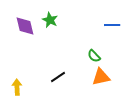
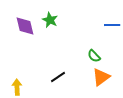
orange triangle: rotated 24 degrees counterclockwise
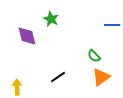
green star: moved 1 px right, 1 px up
purple diamond: moved 2 px right, 10 px down
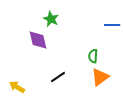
purple diamond: moved 11 px right, 4 px down
green semicircle: moved 1 px left; rotated 48 degrees clockwise
orange triangle: moved 1 px left
yellow arrow: rotated 56 degrees counterclockwise
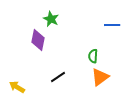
purple diamond: rotated 25 degrees clockwise
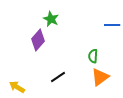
purple diamond: rotated 30 degrees clockwise
